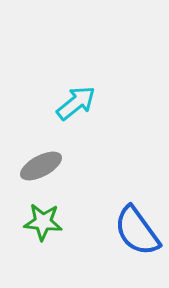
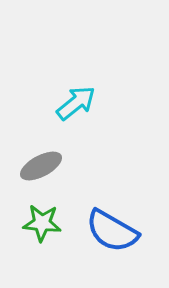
green star: moved 1 px left, 1 px down
blue semicircle: moved 25 px left; rotated 24 degrees counterclockwise
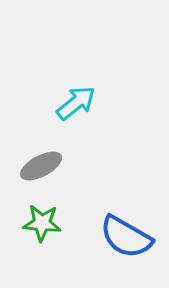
blue semicircle: moved 14 px right, 6 px down
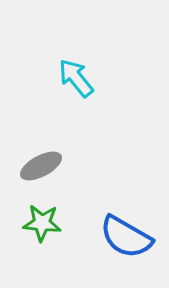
cyan arrow: moved 25 px up; rotated 90 degrees counterclockwise
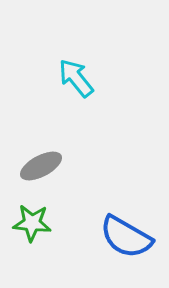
green star: moved 10 px left
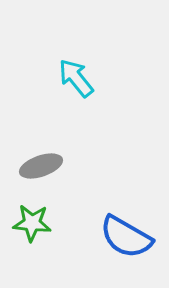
gray ellipse: rotated 9 degrees clockwise
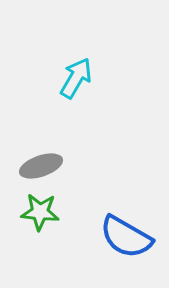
cyan arrow: rotated 69 degrees clockwise
green star: moved 8 px right, 11 px up
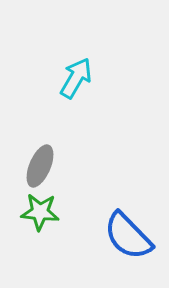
gray ellipse: moved 1 px left; rotated 48 degrees counterclockwise
blue semicircle: moved 2 px right, 1 px up; rotated 16 degrees clockwise
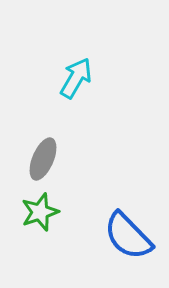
gray ellipse: moved 3 px right, 7 px up
green star: rotated 24 degrees counterclockwise
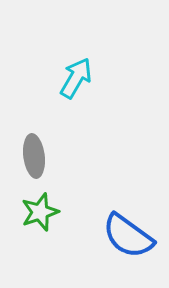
gray ellipse: moved 9 px left, 3 px up; rotated 30 degrees counterclockwise
blue semicircle: rotated 10 degrees counterclockwise
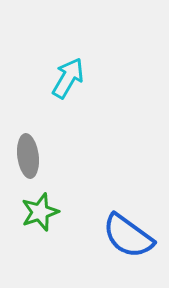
cyan arrow: moved 8 px left
gray ellipse: moved 6 px left
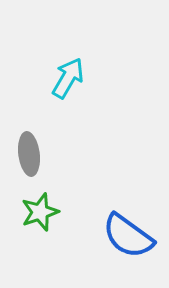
gray ellipse: moved 1 px right, 2 px up
